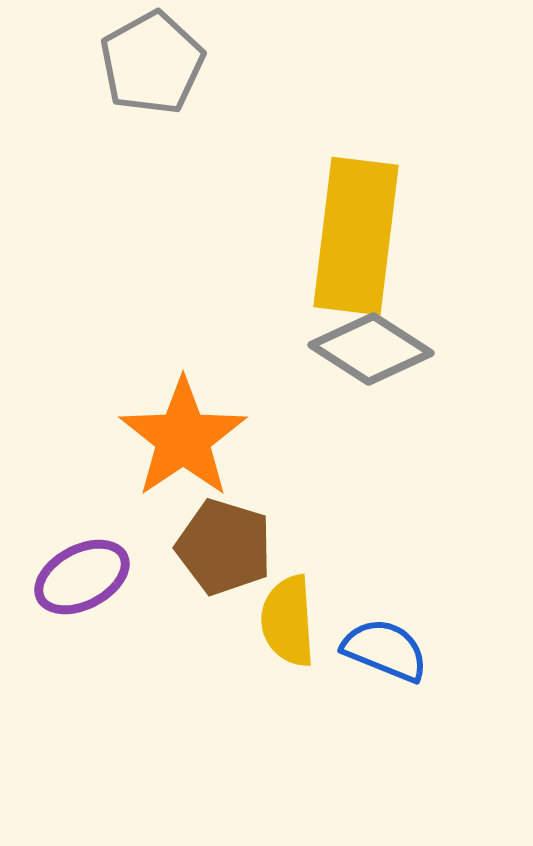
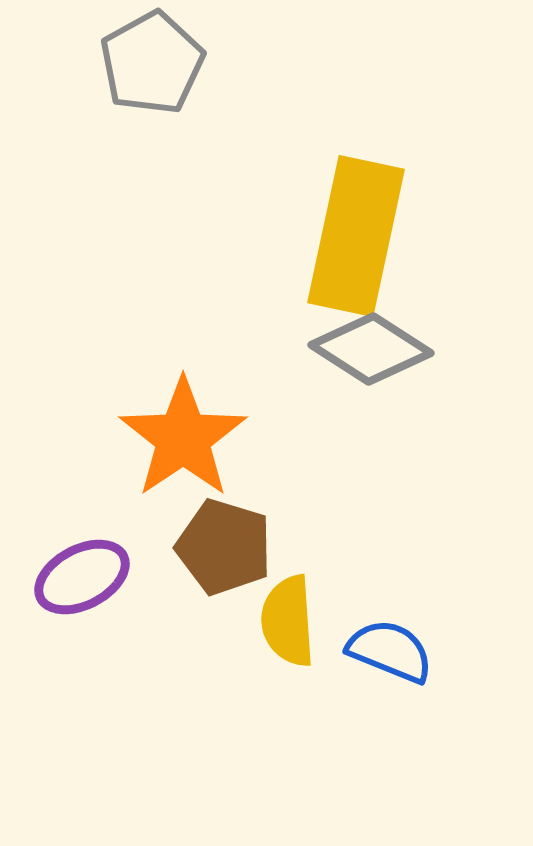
yellow rectangle: rotated 5 degrees clockwise
blue semicircle: moved 5 px right, 1 px down
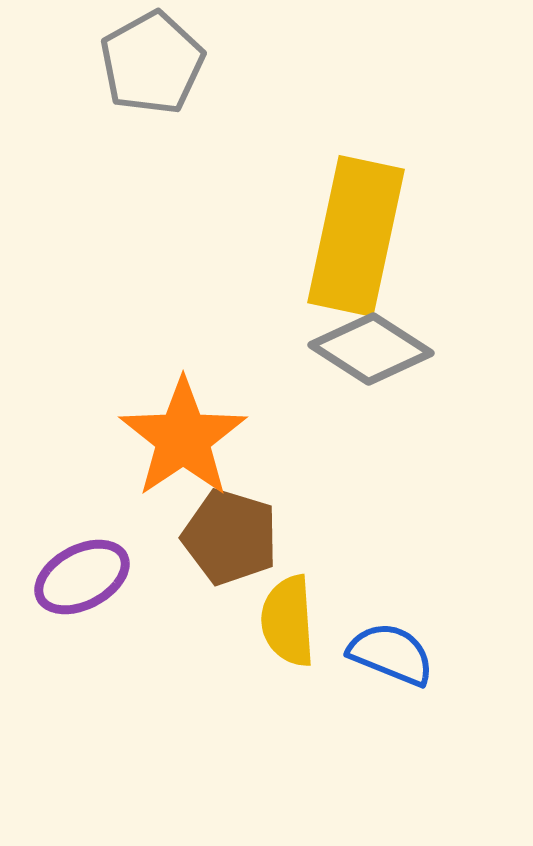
brown pentagon: moved 6 px right, 10 px up
blue semicircle: moved 1 px right, 3 px down
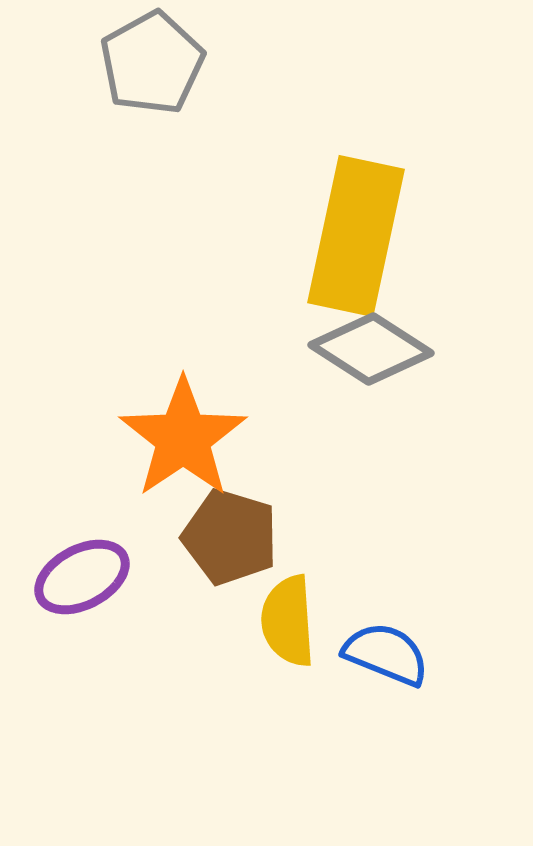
blue semicircle: moved 5 px left
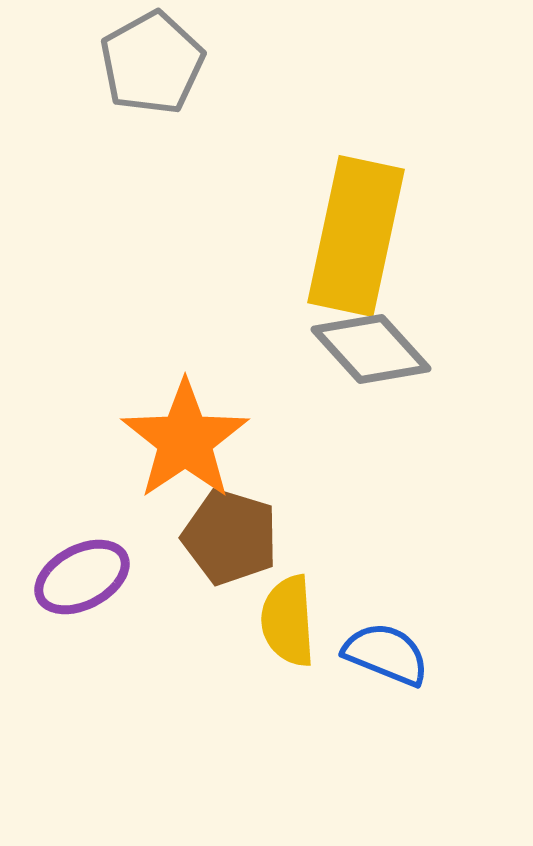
gray diamond: rotated 15 degrees clockwise
orange star: moved 2 px right, 2 px down
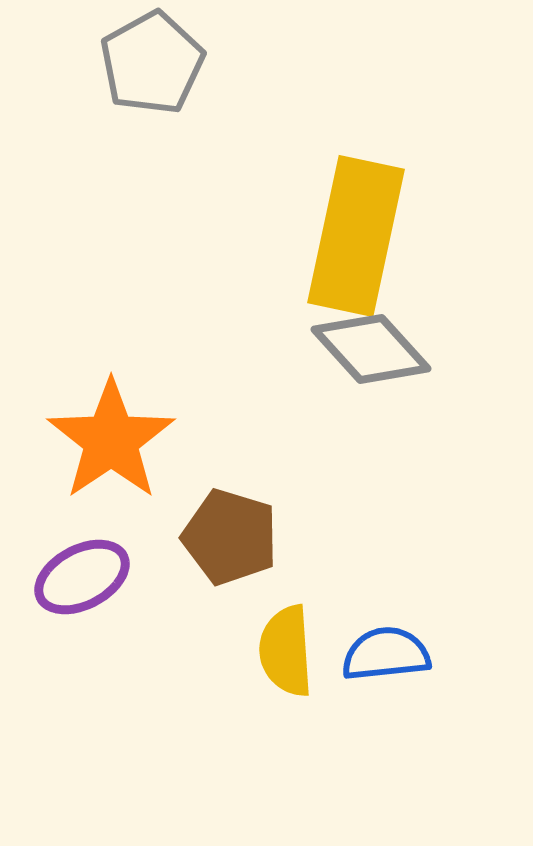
orange star: moved 74 px left
yellow semicircle: moved 2 px left, 30 px down
blue semicircle: rotated 28 degrees counterclockwise
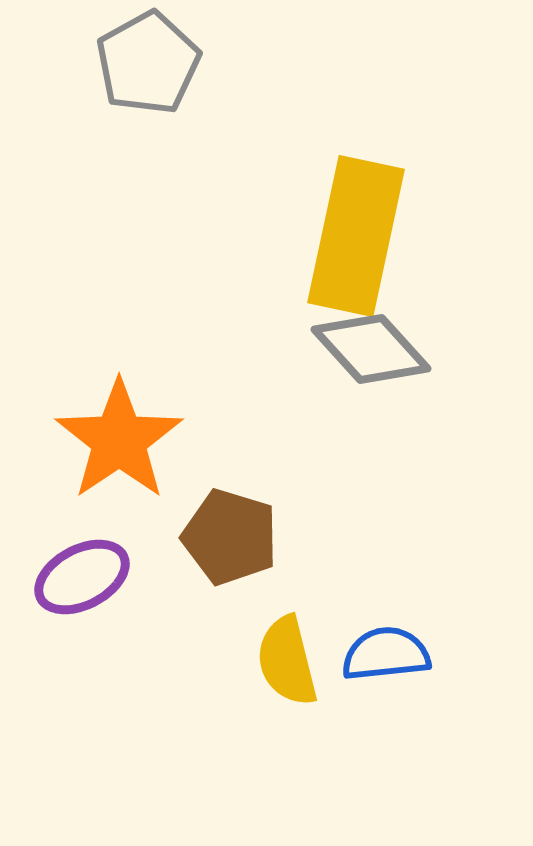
gray pentagon: moved 4 px left
orange star: moved 8 px right
yellow semicircle: moved 1 px right, 10 px down; rotated 10 degrees counterclockwise
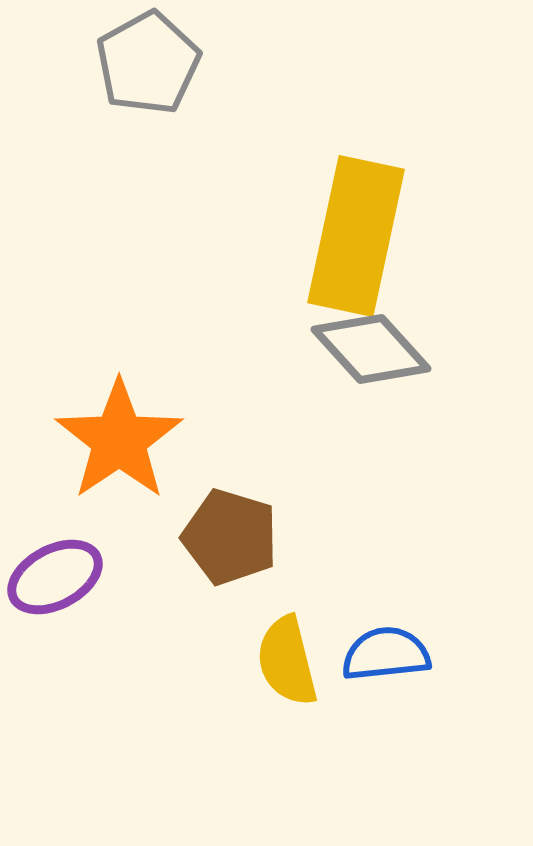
purple ellipse: moved 27 px left
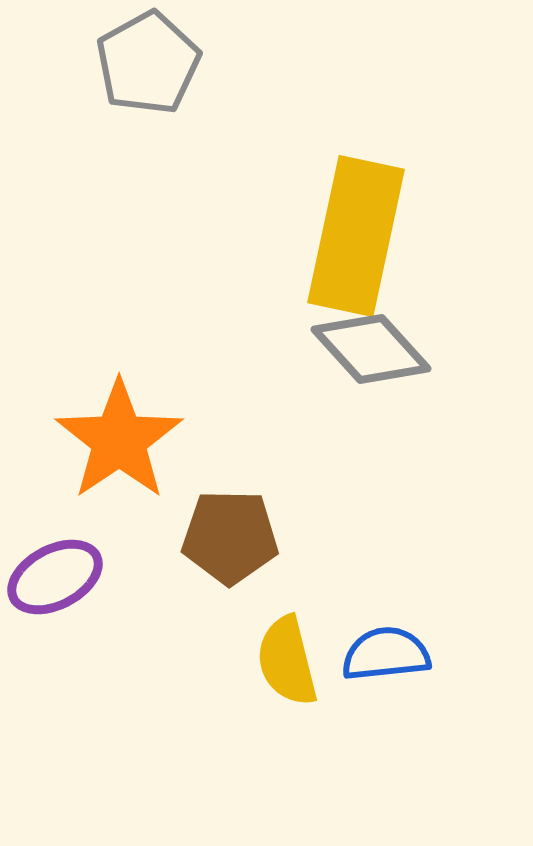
brown pentagon: rotated 16 degrees counterclockwise
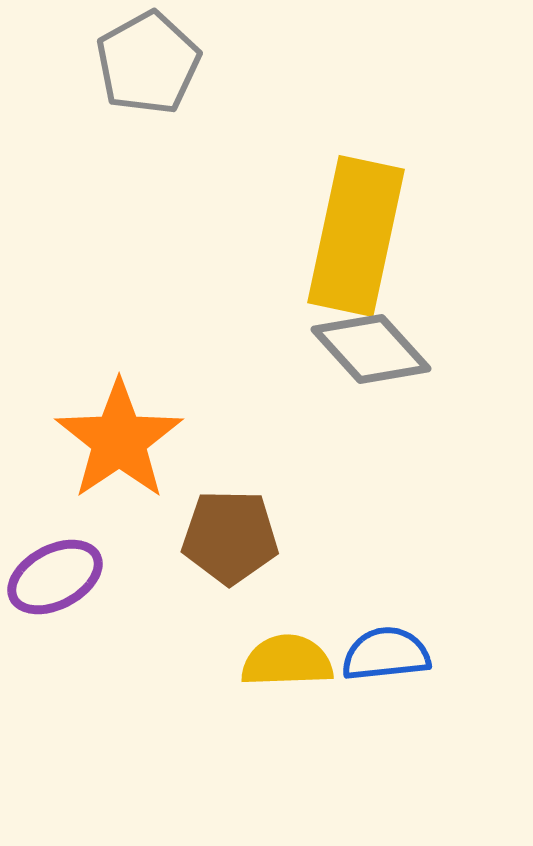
yellow semicircle: rotated 102 degrees clockwise
